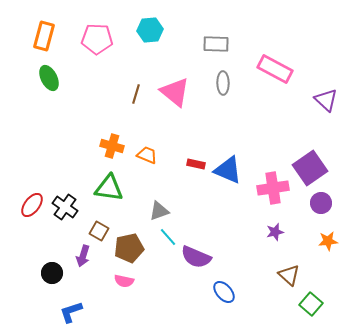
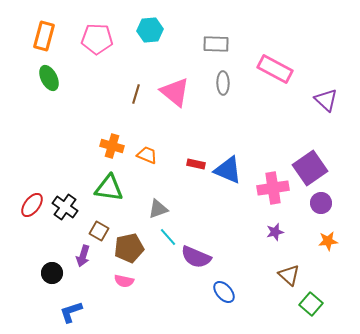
gray triangle: moved 1 px left, 2 px up
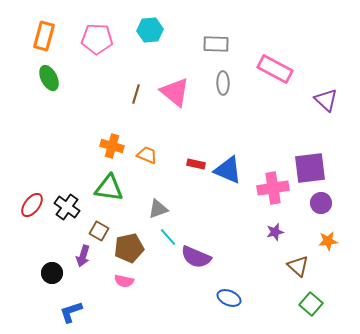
purple square: rotated 28 degrees clockwise
black cross: moved 2 px right
brown triangle: moved 9 px right, 9 px up
blue ellipse: moved 5 px right, 6 px down; rotated 25 degrees counterclockwise
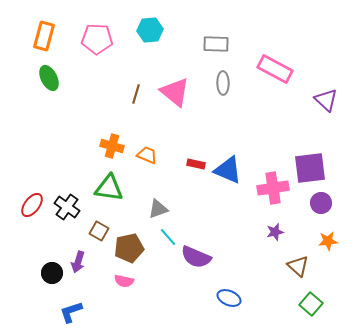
purple arrow: moved 5 px left, 6 px down
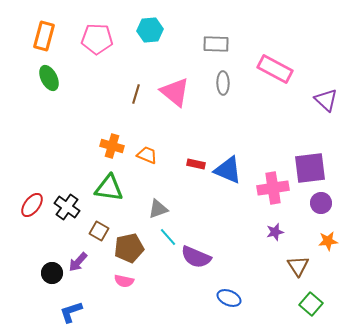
purple arrow: rotated 25 degrees clockwise
brown triangle: rotated 15 degrees clockwise
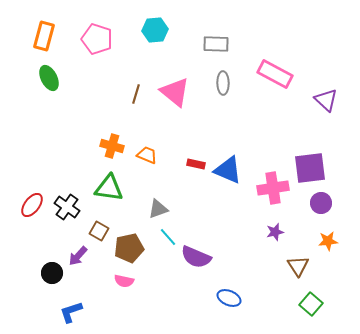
cyan hexagon: moved 5 px right
pink pentagon: rotated 16 degrees clockwise
pink rectangle: moved 5 px down
purple arrow: moved 6 px up
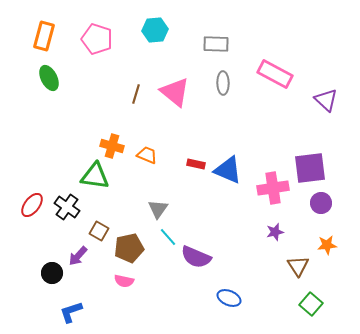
green triangle: moved 14 px left, 12 px up
gray triangle: rotated 35 degrees counterclockwise
orange star: moved 1 px left, 4 px down
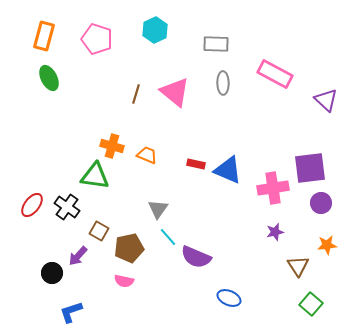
cyan hexagon: rotated 20 degrees counterclockwise
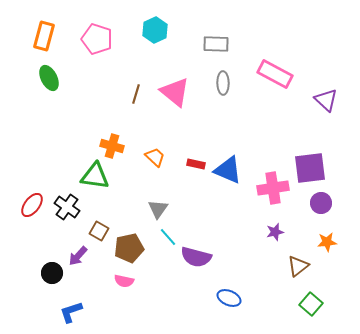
orange trapezoid: moved 8 px right, 2 px down; rotated 20 degrees clockwise
orange star: moved 3 px up
purple semicircle: rotated 8 degrees counterclockwise
brown triangle: rotated 25 degrees clockwise
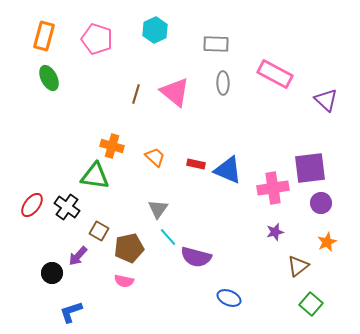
orange star: rotated 18 degrees counterclockwise
